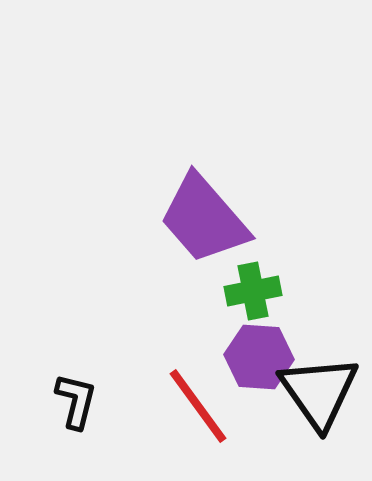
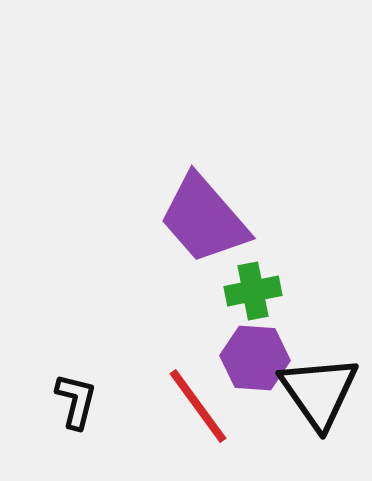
purple hexagon: moved 4 px left, 1 px down
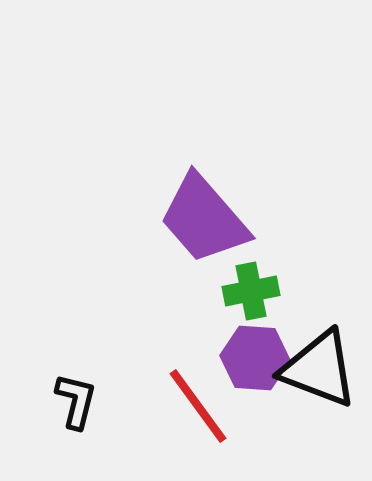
green cross: moved 2 px left
black triangle: moved 23 px up; rotated 34 degrees counterclockwise
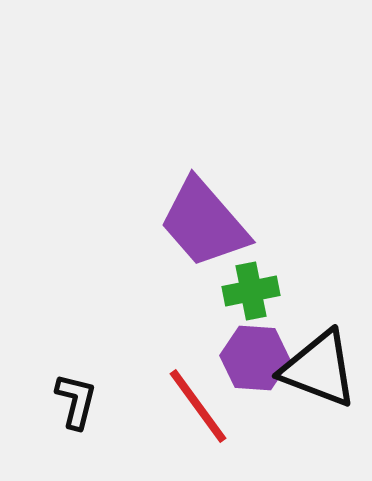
purple trapezoid: moved 4 px down
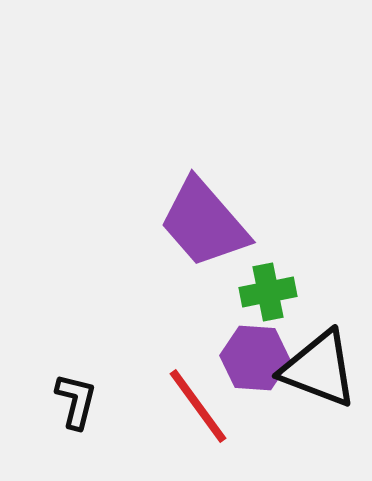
green cross: moved 17 px right, 1 px down
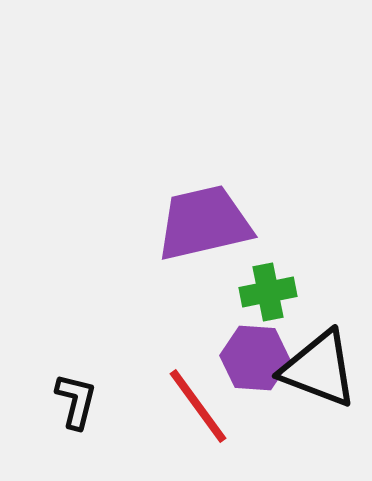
purple trapezoid: rotated 118 degrees clockwise
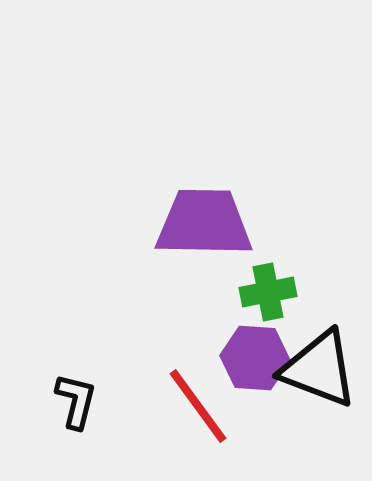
purple trapezoid: rotated 14 degrees clockwise
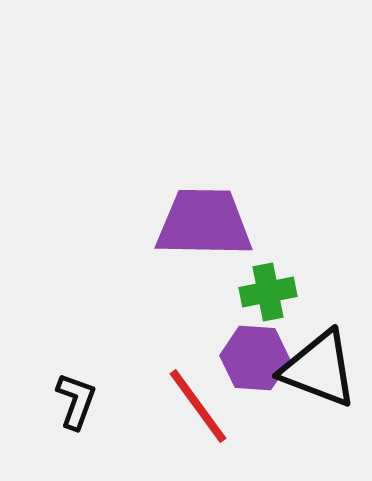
black L-shape: rotated 6 degrees clockwise
